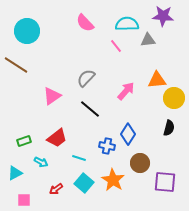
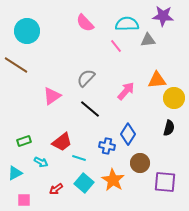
red trapezoid: moved 5 px right, 4 px down
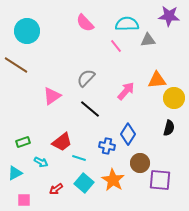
purple star: moved 6 px right
green rectangle: moved 1 px left, 1 px down
purple square: moved 5 px left, 2 px up
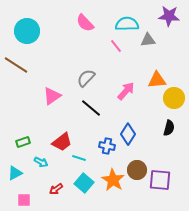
black line: moved 1 px right, 1 px up
brown circle: moved 3 px left, 7 px down
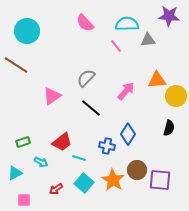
yellow circle: moved 2 px right, 2 px up
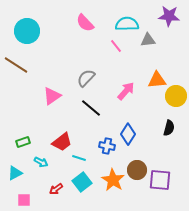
cyan square: moved 2 px left, 1 px up; rotated 12 degrees clockwise
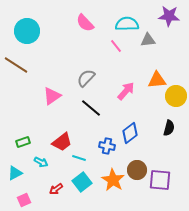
blue diamond: moved 2 px right, 1 px up; rotated 20 degrees clockwise
pink square: rotated 24 degrees counterclockwise
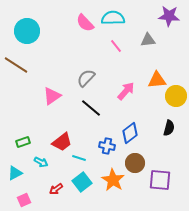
cyan semicircle: moved 14 px left, 6 px up
brown circle: moved 2 px left, 7 px up
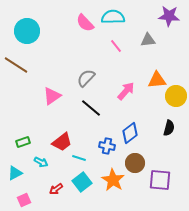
cyan semicircle: moved 1 px up
